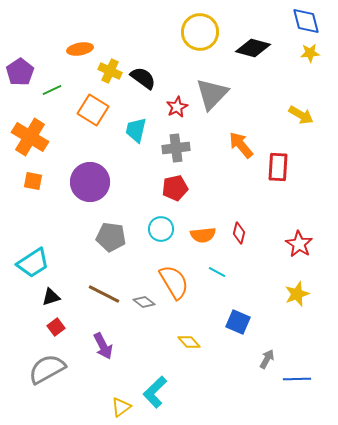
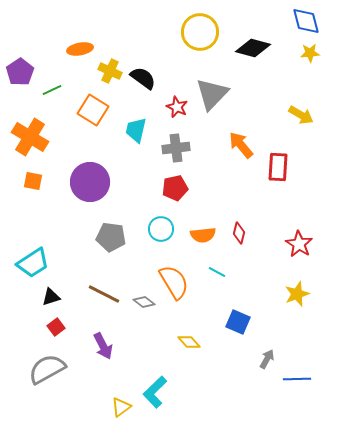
red star at (177, 107): rotated 20 degrees counterclockwise
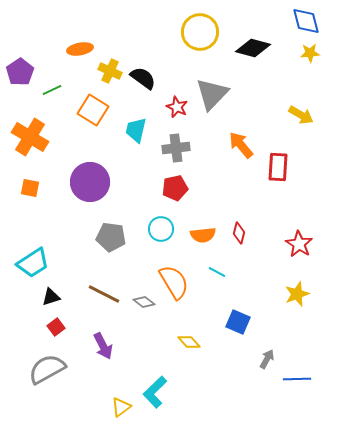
orange square at (33, 181): moved 3 px left, 7 px down
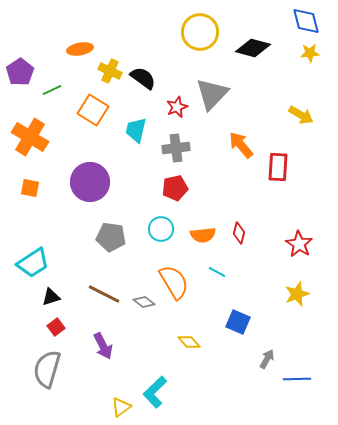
red star at (177, 107): rotated 25 degrees clockwise
gray semicircle at (47, 369): rotated 45 degrees counterclockwise
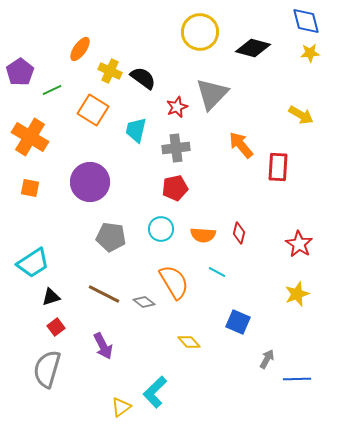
orange ellipse at (80, 49): rotated 45 degrees counterclockwise
orange semicircle at (203, 235): rotated 10 degrees clockwise
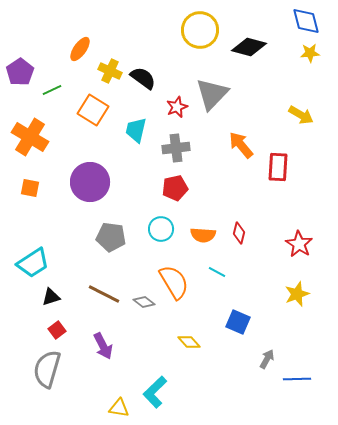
yellow circle at (200, 32): moved 2 px up
black diamond at (253, 48): moved 4 px left, 1 px up
red square at (56, 327): moved 1 px right, 3 px down
yellow triangle at (121, 407): moved 2 px left, 1 px down; rotated 45 degrees clockwise
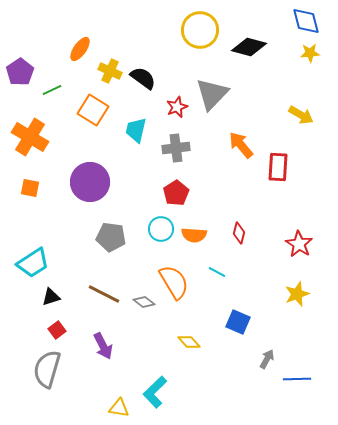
red pentagon at (175, 188): moved 1 px right, 5 px down; rotated 20 degrees counterclockwise
orange semicircle at (203, 235): moved 9 px left
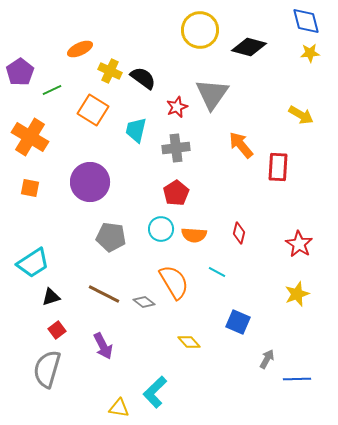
orange ellipse at (80, 49): rotated 30 degrees clockwise
gray triangle at (212, 94): rotated 9 degrees counterclockwise
